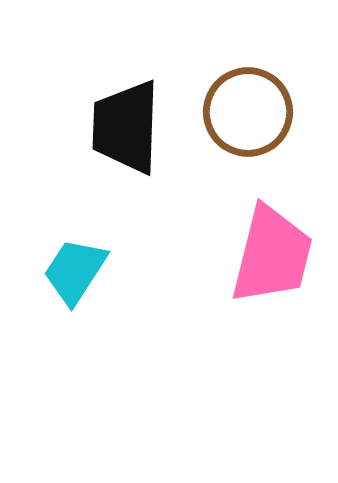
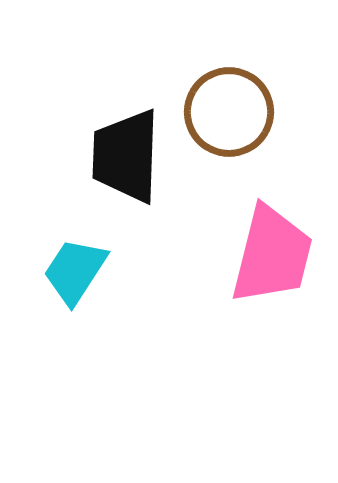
brown circle: moved 19 px left
black trapezoid: moved 29 px down
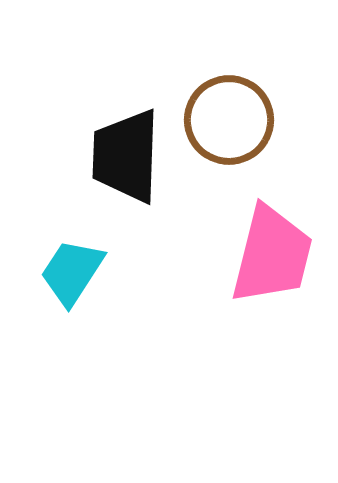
brown circle: moved 8 px down
cyan trapezoid: moved 3 px left, 1 px down
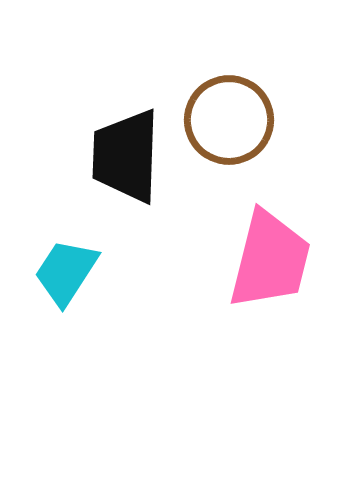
pink trapezoid: moved 2 px left, 5 px down
cyan trapezoid: moved 6 px left
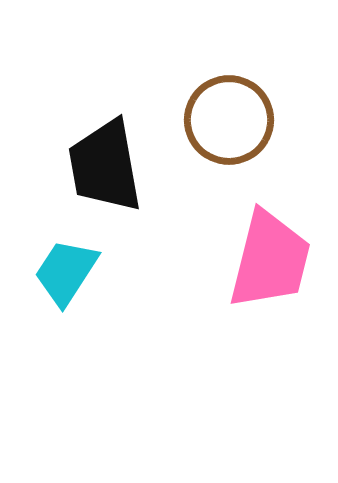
black trapezoid: moved 21 px left, 10 px down; rotated 12 degrees counterclockwise
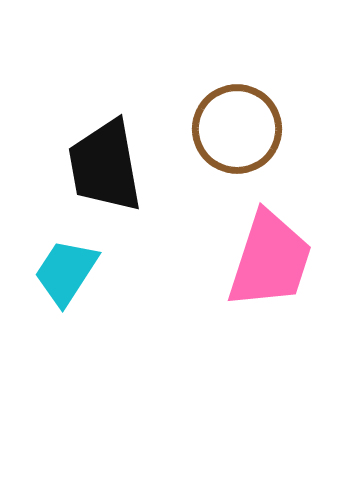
brown circle: moved 8 px right, 9 px down
pink trapezoid: rotated 4 degrees clockwise
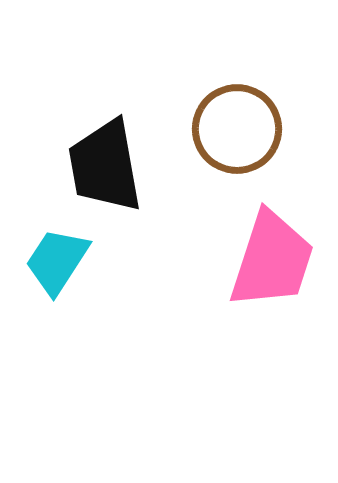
pink trapezoid: moved 2 px right
cyan trapezoid: moved 9 px left, 11 px up
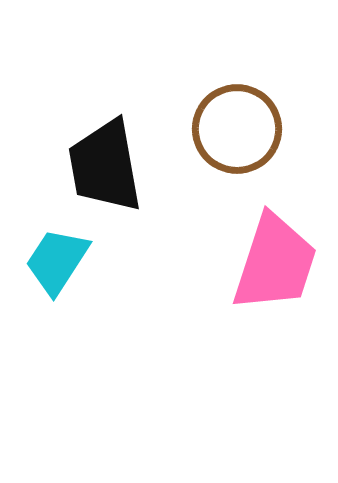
pink trapezoid: moved 3 px right, 3 px down
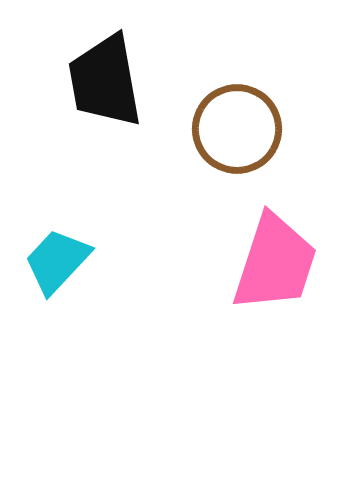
black trapezoid: moved 85 px up
cyan trapezoid: rotated 10 degrees clockwise
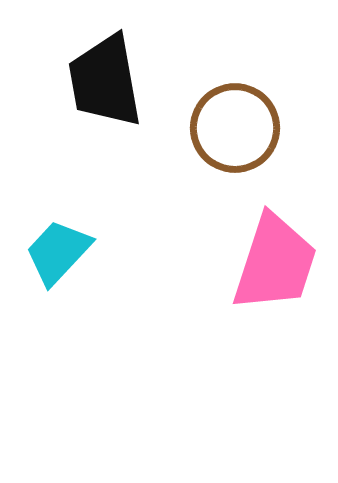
brown circle: moved 2 px left, 1 px up
cyan trapezoid: moved 1 px right, 9 px up
